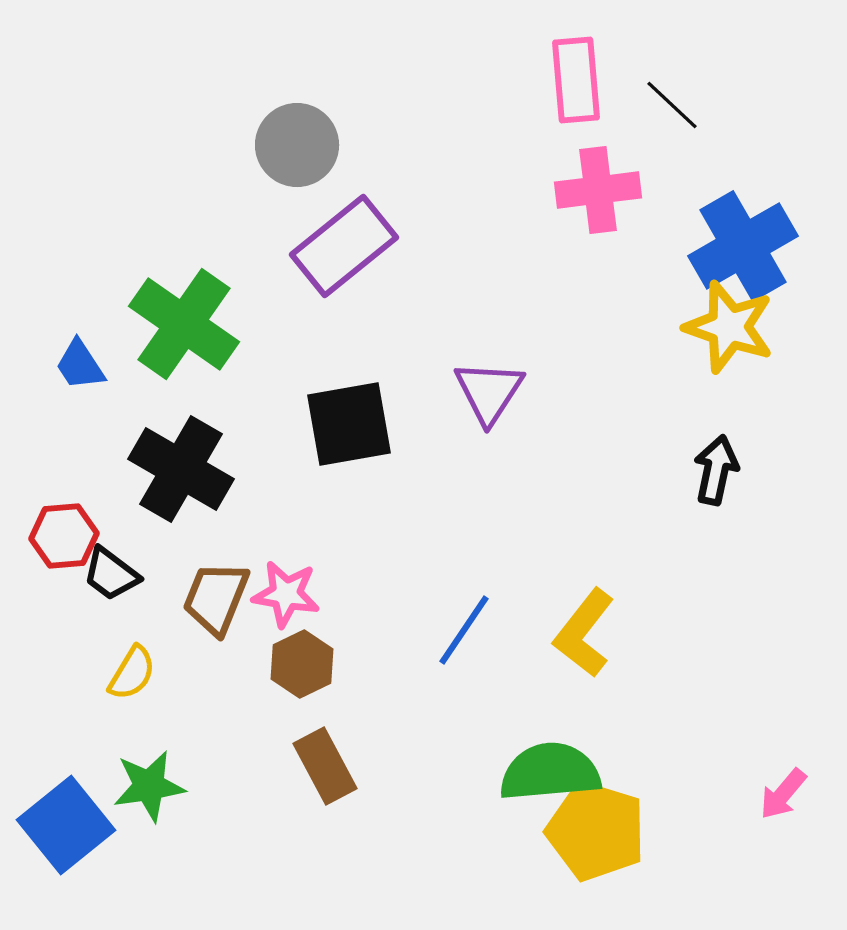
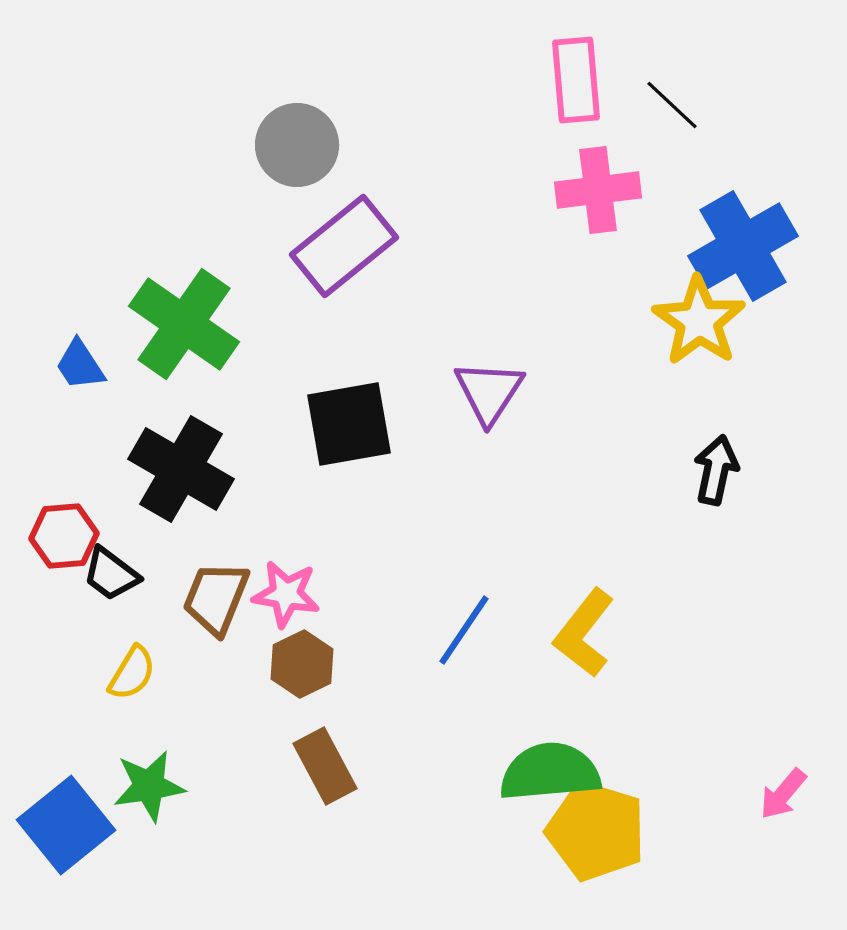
yellow star: moved 30 px left, 6 px up; rotated 16 degrees clockwise
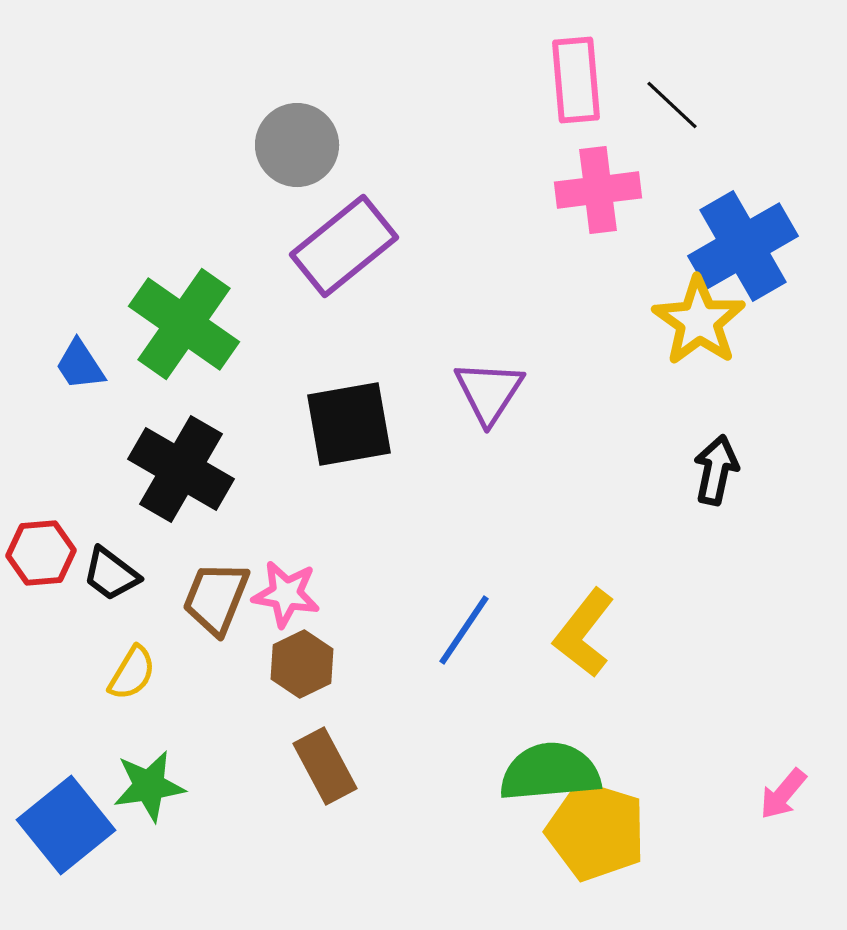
red hexagon: moved 23 px left, 17 px down
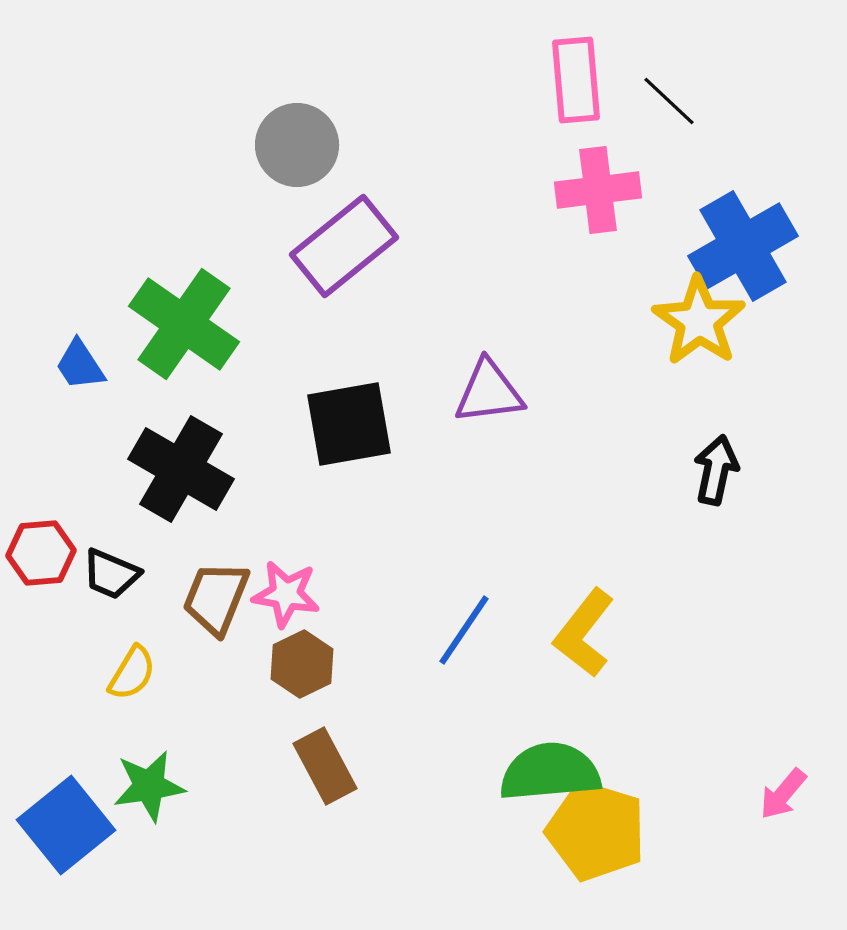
black line: moved 3 px left, 4 px up
purple triangle: rotated 50 degrees clockwise
black trapezoid: rotated 14 degrees counterclockwise
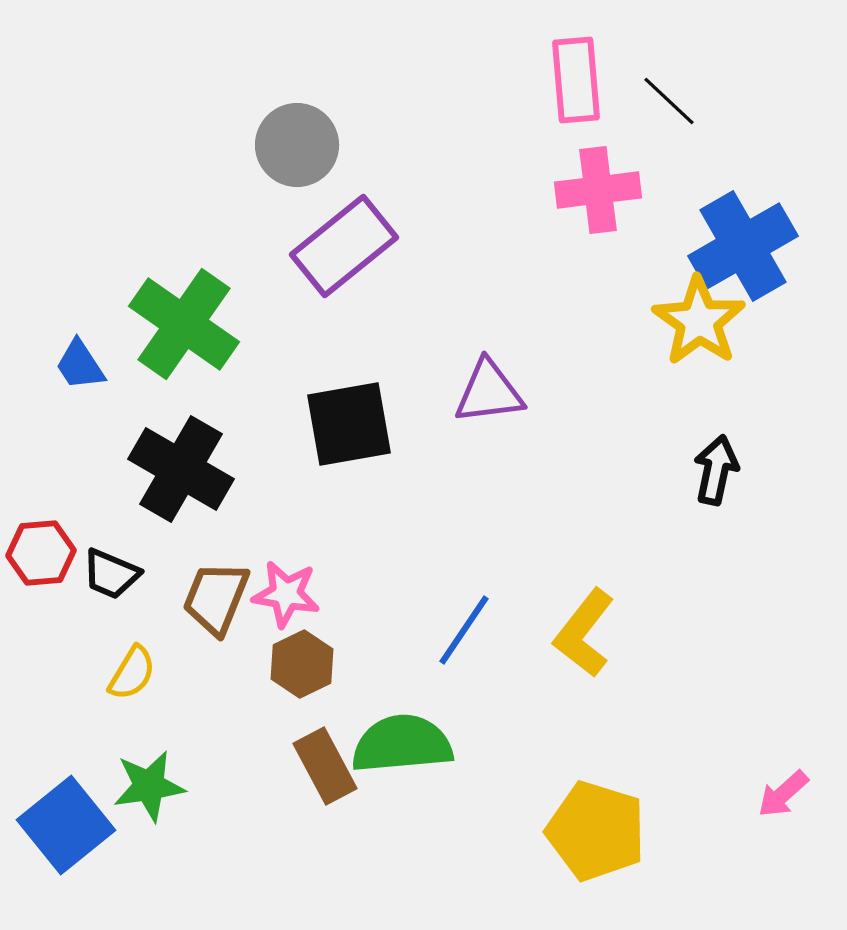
green semicircle: moved 148 px left, 28 px up
pink arrow: rotated 8 degrees clockwise
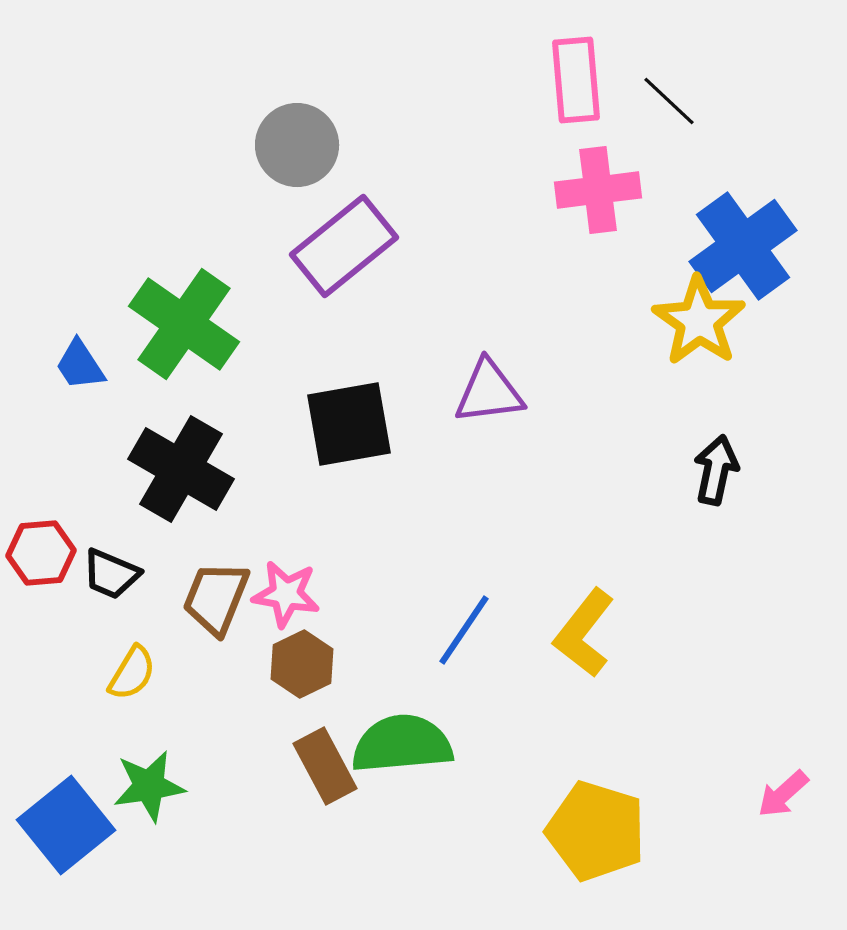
blue cross: rotated 6 degrees counterclockwise
